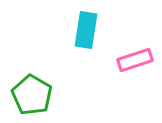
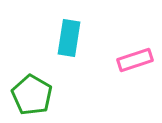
cyan rectangle: moved 17 px left, 8 px down
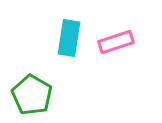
pink rectangle: moved 19 px left, 18 px up
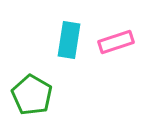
cyan rectangle: moved 2 px down
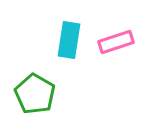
green pentagon: moved 3 px right, 1 px up
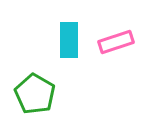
cyan rectangle: rotated 9 degrees counterclockwise
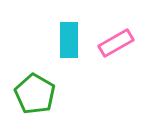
pink rectangle: moved 1 px down; rotated 12 degrees counterclockwise
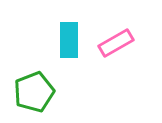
green pentagon: moved 1 px left, 2 px up; rotated 21 degrees clockwise
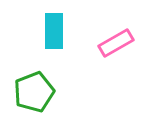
cyan rectangle: moved 15 px left, 9 px up
